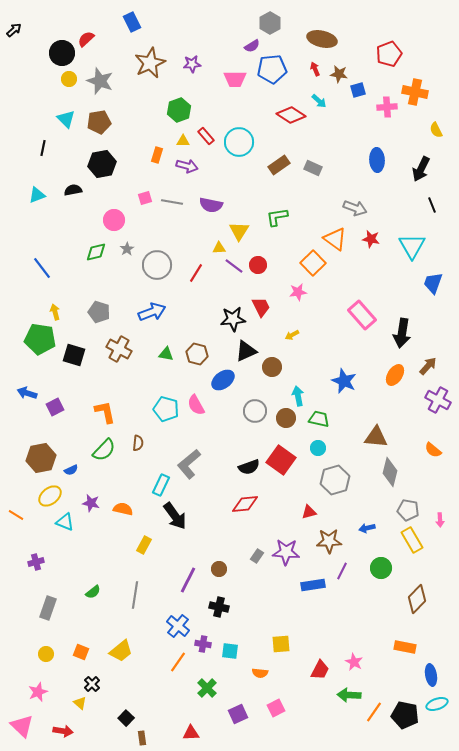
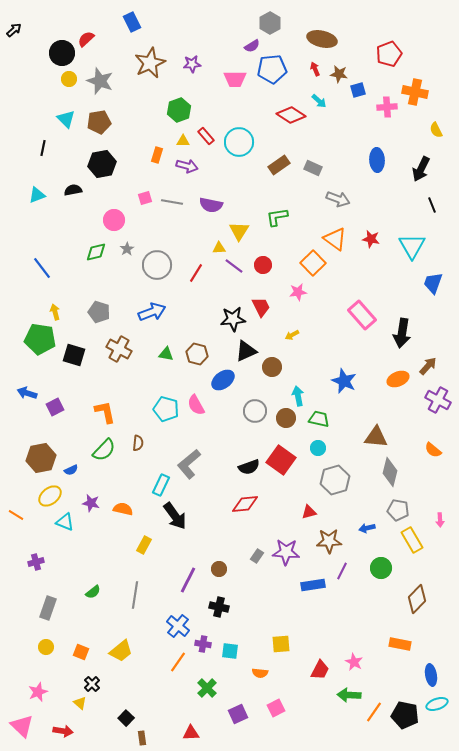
gray arrow at (355, 208): moved 17 px left, 9 px up
red circle at (258, 265): moved 5 px right
orange ellipse at (395, 375): moved 3 px right, 4 px down; rotated 35 degrees clockwise
gray pentagon at (408, 510): moved 10 px left
orange rectangle at (405, 647): moved 5 px left, 3 px up
yellow circle at (46, 654): moved 7 px up
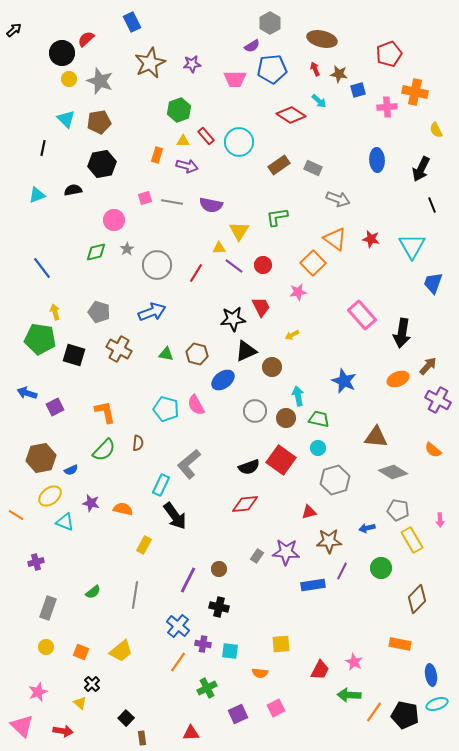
gray diamond at (390, 472): moved 3 px right; rotated 72 degrees counterclockwise
green cross at (207, 688): rotated 18 degrees clockwise
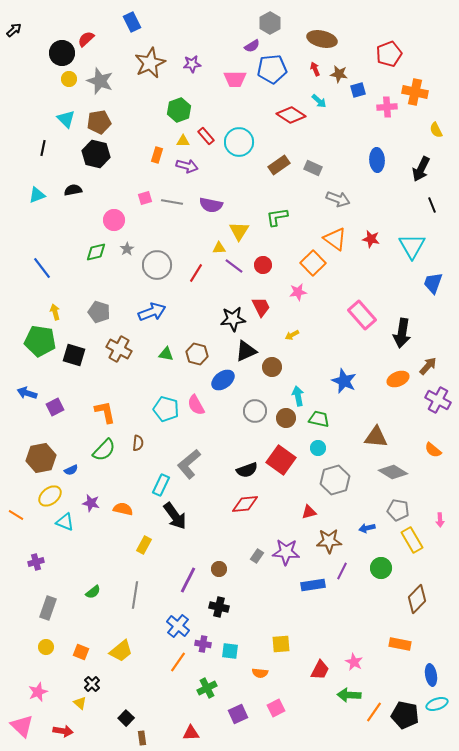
black hexagon at (102, 164): moved 6 px left, 10 px up; rotated 24 degrees clockwise
green pentagon at (40, 339): moved 2 px down
black semicircle at (249, 467): moved 2 px left, 3 px down
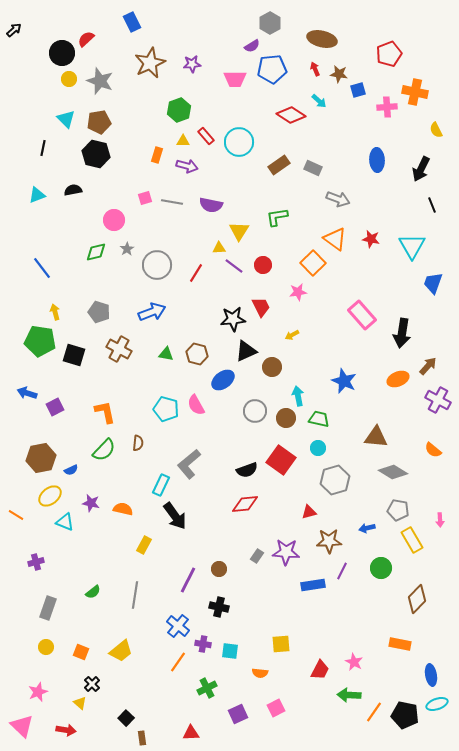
red arrow at (63, 731): moved 3 px right, 1 px up
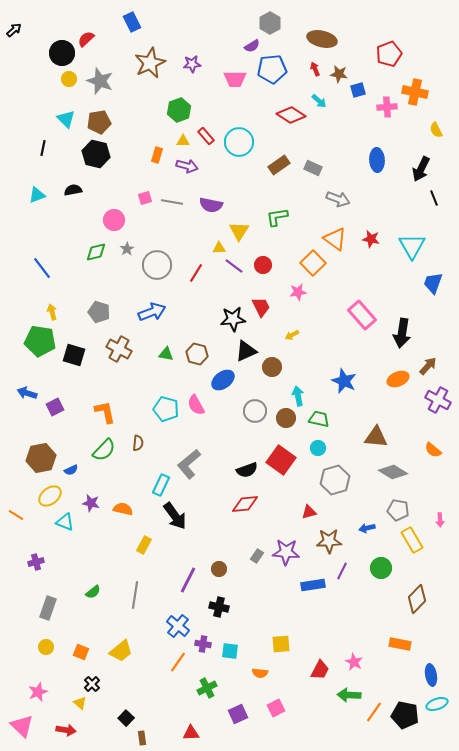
black line at (432, 205): moved 2 px right, 7 px up
yellow arrow at (55, 312): moved 3 px left
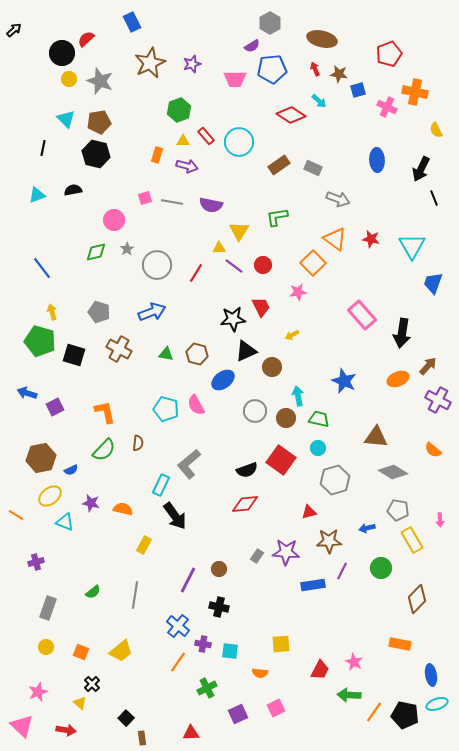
purple star at (192, 64): rotated 12 degrees counterclockwise
pink cross at (387, 107): rotated 30 degrees clockwise
green pentagon at (40, 341): rotated 8 degrees clockwise
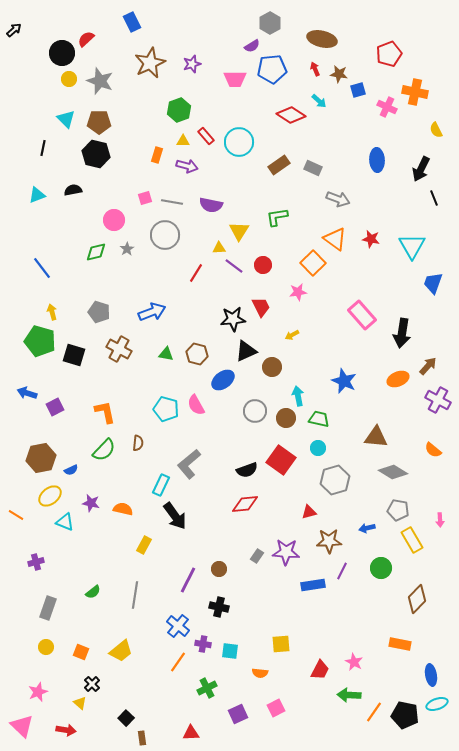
brown pentagon at (99, 122): rotated 10 degrees clockwise
gray circle at (157, 265): moved 8 px right, 30 px up
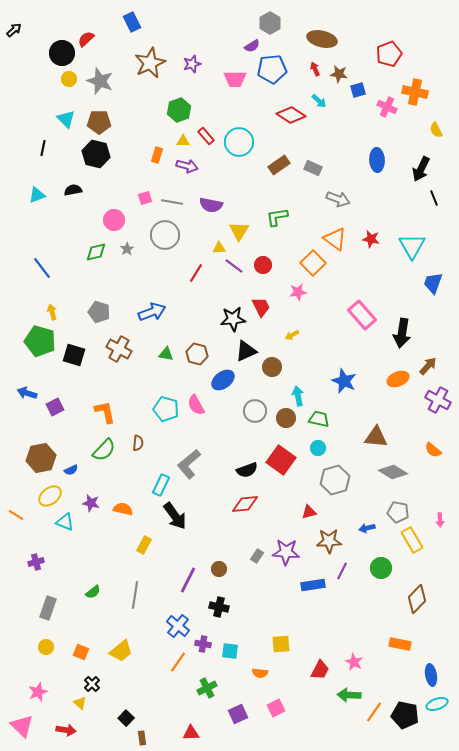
gray pentagon at (398, 510): moved 2 px down
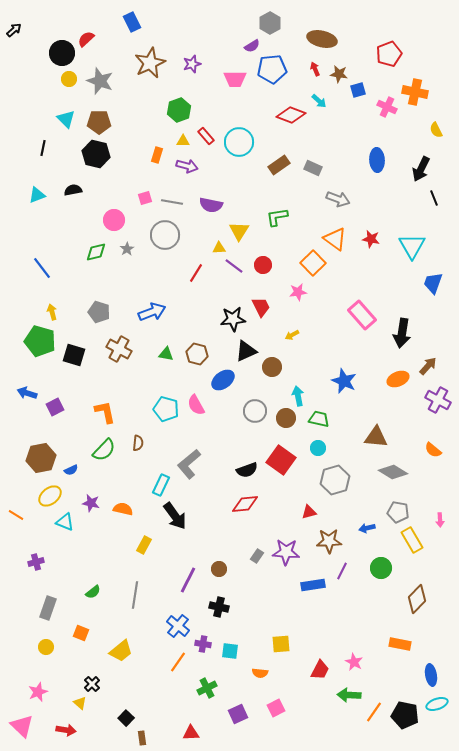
red diamond at (291, 115): rotated 12 degrees counterclockwise
orange square at (81, 652): moved 19 px up
